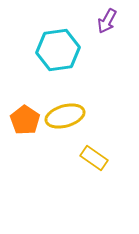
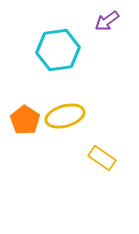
purple arrow: rotated 25 degrees clockwise
yellow rectangle: moved 8 px right
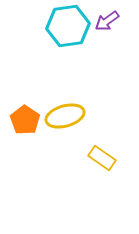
cyan hexagon: moved 10 px right, 24 px up
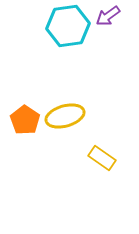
purple arrow: moved 1 px right, 5 px up
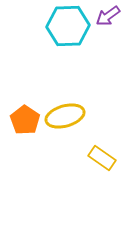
cyan hexagon: rotated 6 degrees clockwise
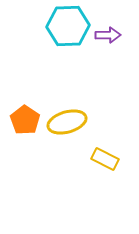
purple arrow: moved 19 px down; rotated 145 degrees counterclockwise
yellow ellipse: moved 2 px right, 6 px down
yellow rectangle: moved 3 px right, 1 px down; rotated 8 degrees counterclockwise
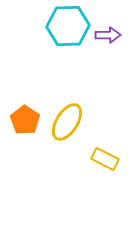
yellow ellipse: rotated 42 degrees counterclockwise
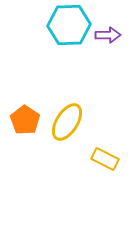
cyan hexagon: moved 1 px right, 1 px up
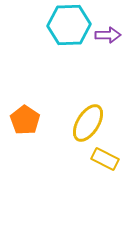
yellow ellipse: moved 21 px right, 1 px down
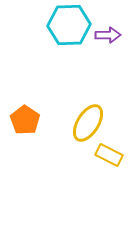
yellow rectangle: moved 4 px right, 4 px up
